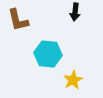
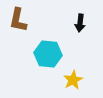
black arrow: moved 5 px right, 11 px down
brown L-shape: rotated 25 degrees clockwise
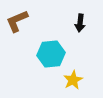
brown L-shape: moved 1 px left, 1 px down; rotated 55 degrees clockwise
cyan hexagon: moved 3 px right; rotated 12 degrees counterclockwise
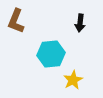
brown L-shape: moved 1 px left; rotated 45 degrees counterclockwise
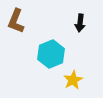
cyan hexagon: rotated 16 degrees counterclockwise
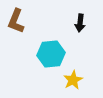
cyan hexagon: rotated 16 degrees clockwise
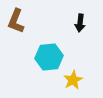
cyan hexagon: moved 2 px left, 3 px down
